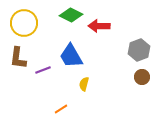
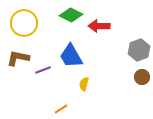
brown L-shape: rotated 95 degrees clockwise
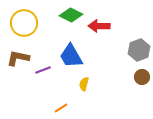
orange line: moved 1 px up
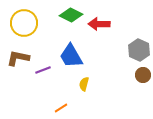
red arrow: moved 2 px up
gray hexagon: rotated 15 degrees counterclockwise
brown circle: moved 1 px right, 2 px up
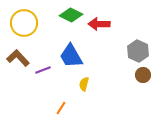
gray hexagon: moved 1 px left, 1 px down
brown L-shape: rotated 35 degrees clockwise
orange line: rotated 24 degrees counterclockwise
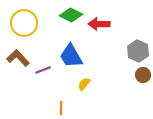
yellow semicircle: rotated 24 degrees clockwise
orange line: rotated 32 degrees counterclockwise
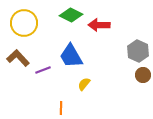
red arrow: moved 1 px down
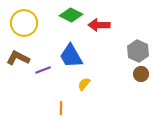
brown L-shape: rotated 20 degrees counterclockwise
brown circle: moved 2 px left, 1 px up
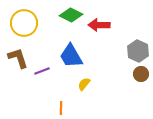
brown L-shape: rotated 45 degrees clockwise
purple line: moved 1 px left, 1 px down
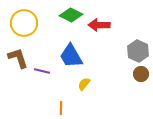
purple line: rotated 35 degrees clockwise
